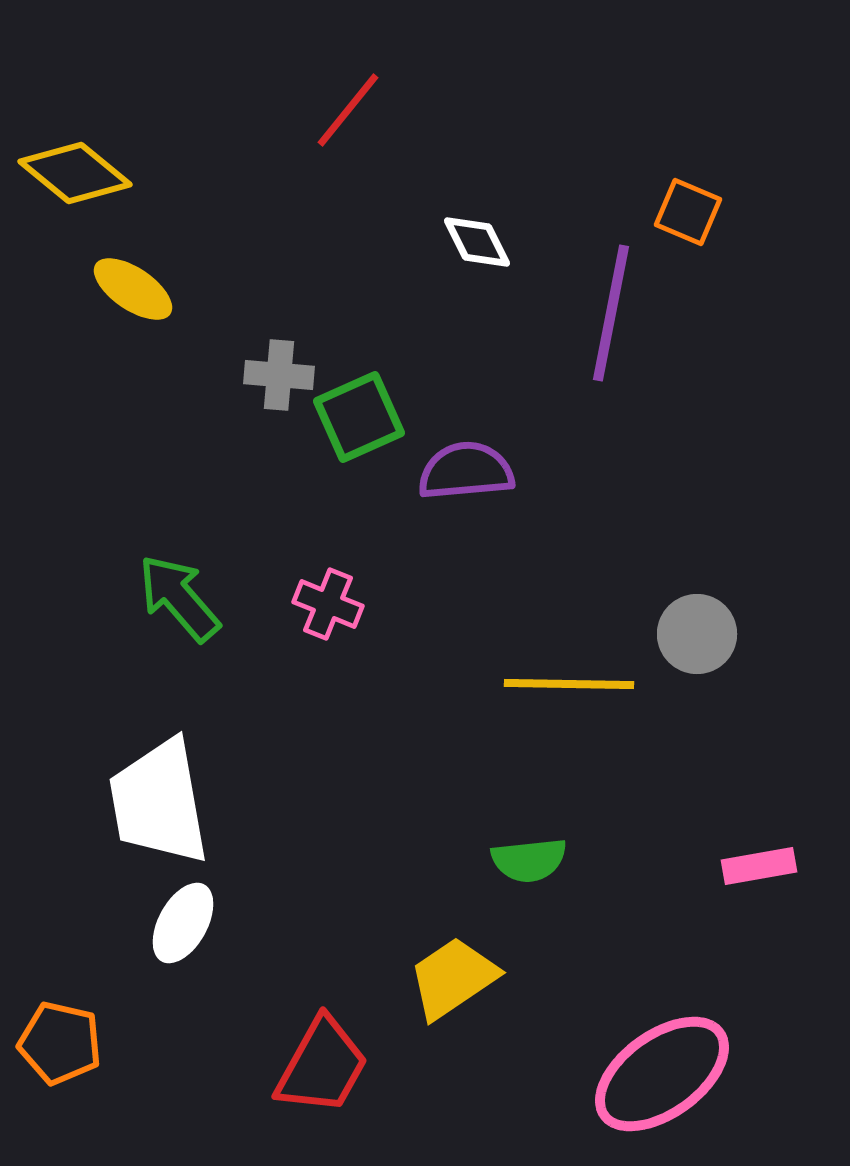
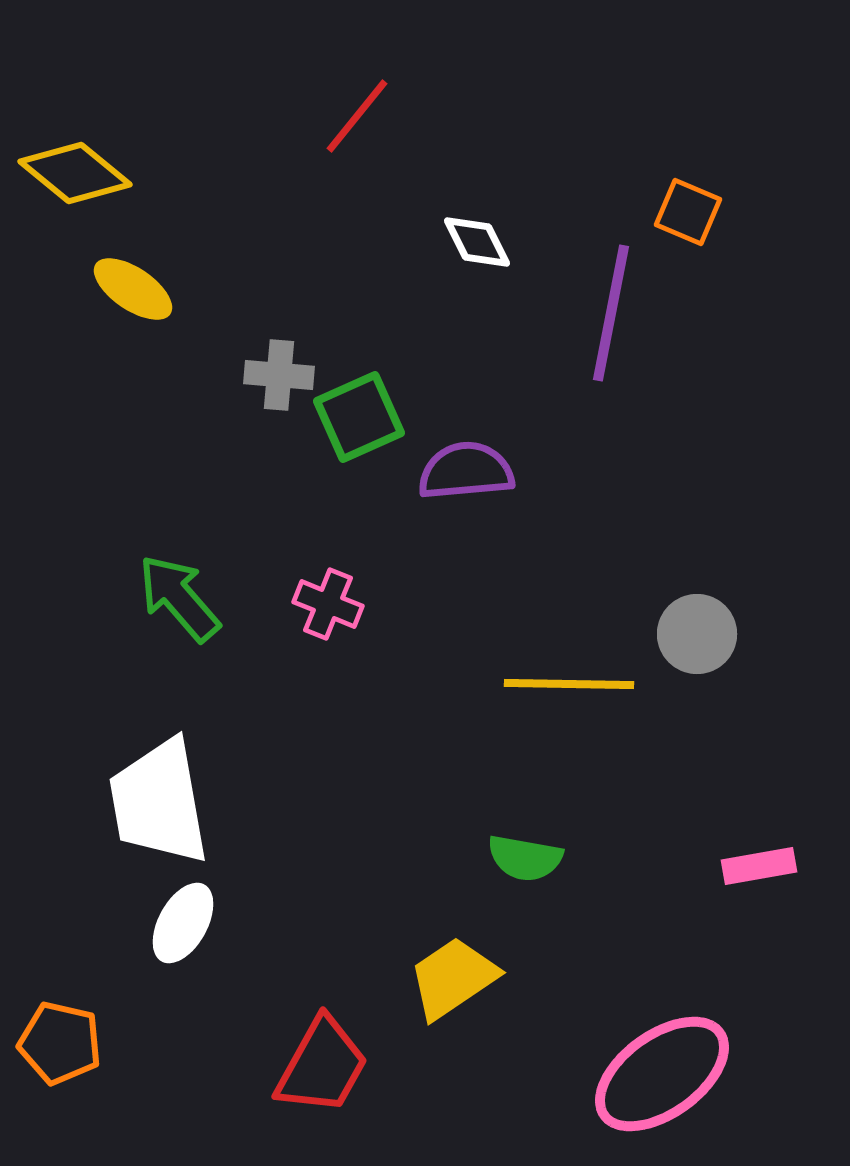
red line: moved 9 px right, 6 px down
green semicircle: moved 4 px left, 2 px up; rotated 16 degrees clockwise
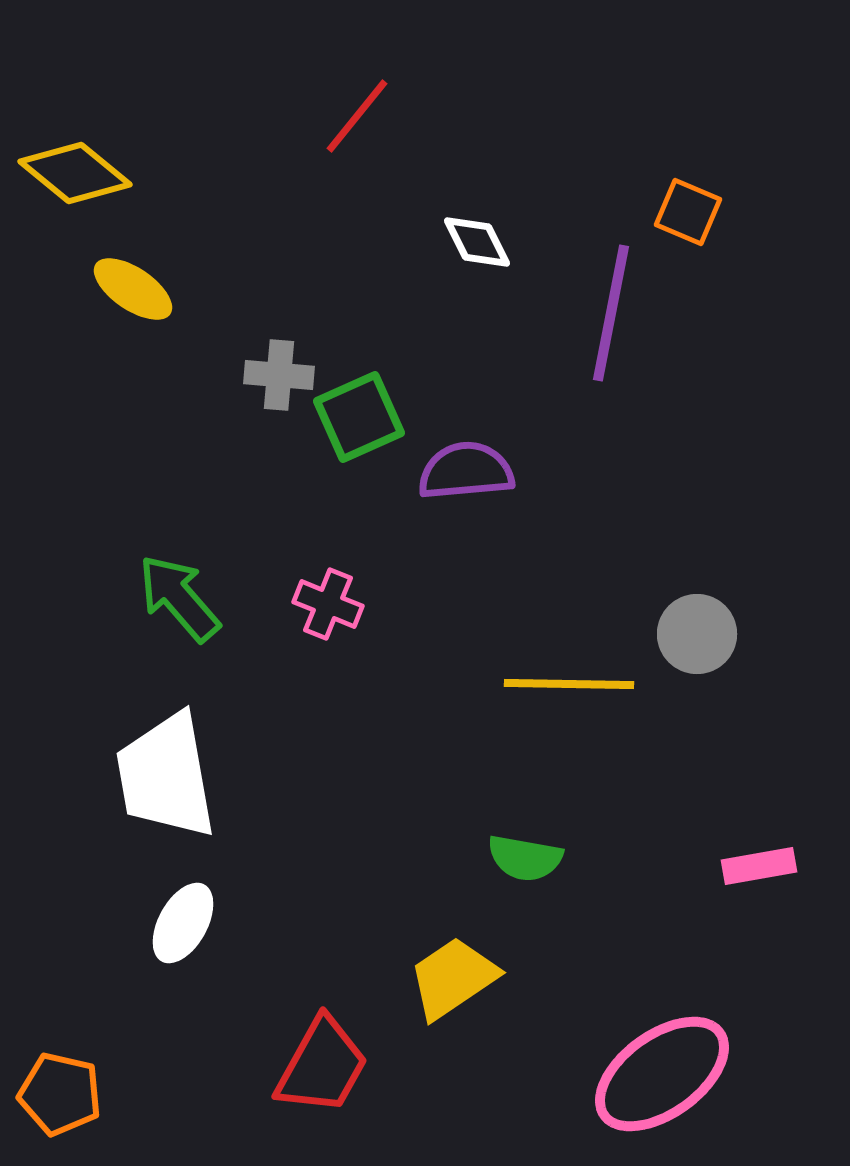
white trapezoid: moved 7 px right, 26 px up
orange pentagon: moved 51 px down
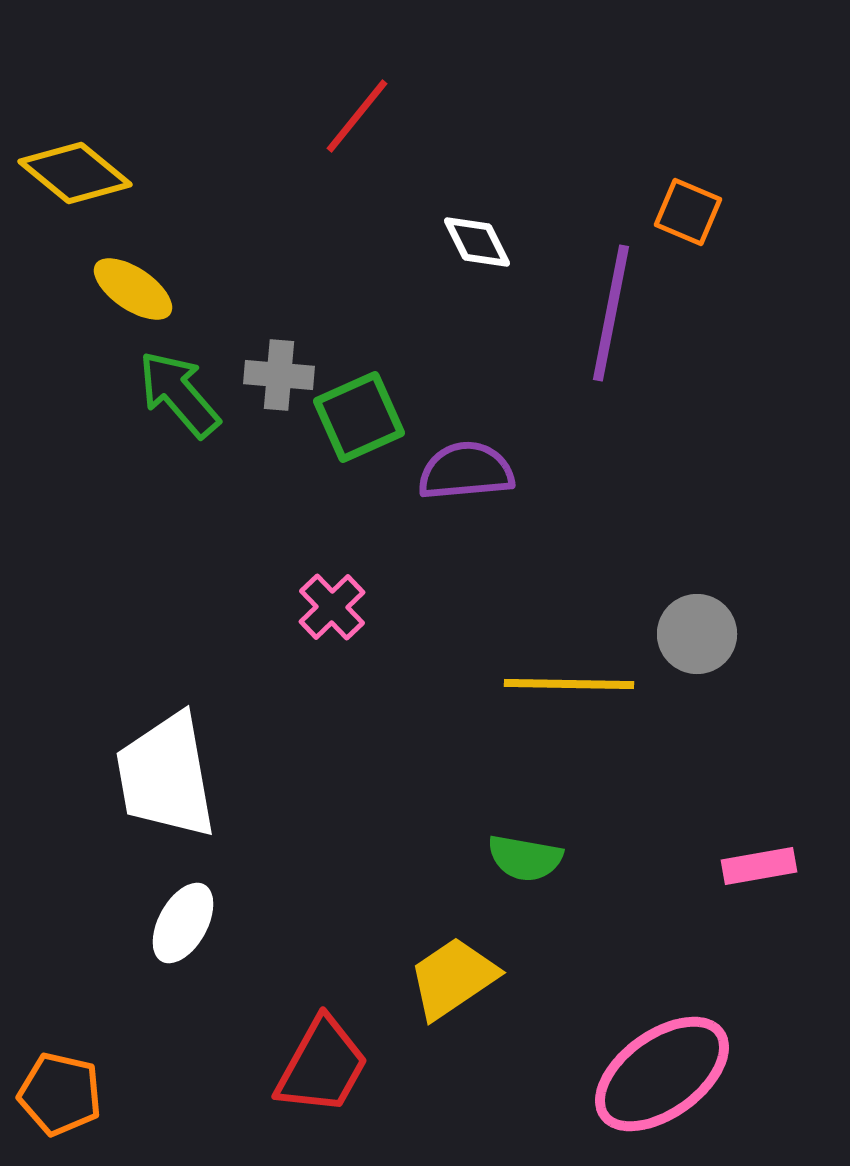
green arrow: moved 204 px up
pink cross: moved 4 px right, 3 px down; rotated 24 degrees clockwise
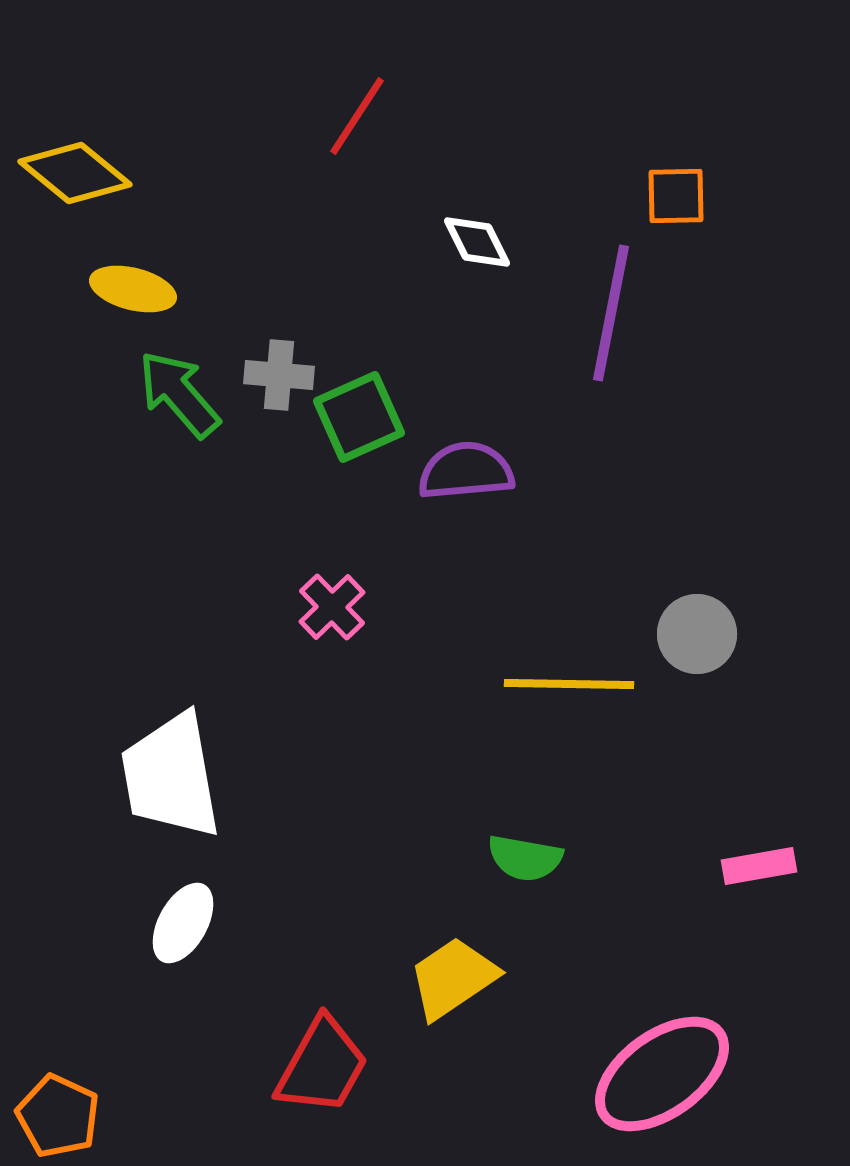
red line: rotated 6 degrees counterclockwise
orange square: moved 12 px left, 16 px up; rotated 24 degrees counterclockwise
yellow ellipse: rotated 20 degrees counterclockwise
white trapezoid: moved 5 px right
orange pentagon: moved 2 px left, 22 px down; rotated 12 degrees clockwise
